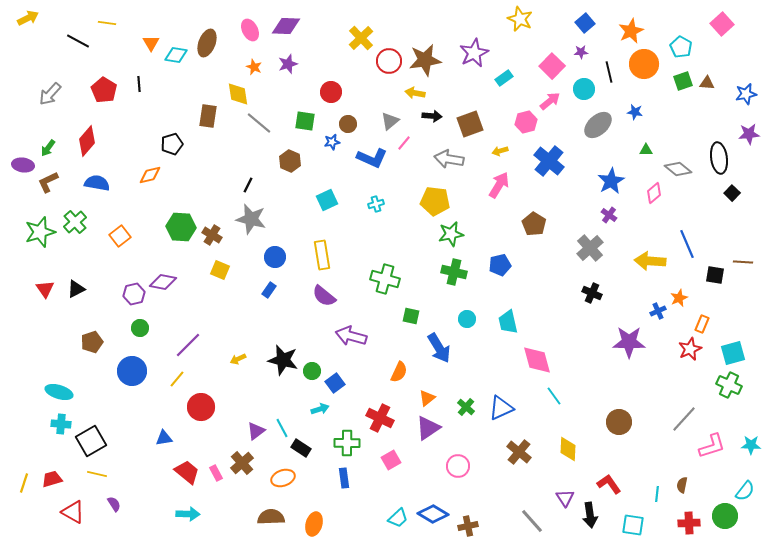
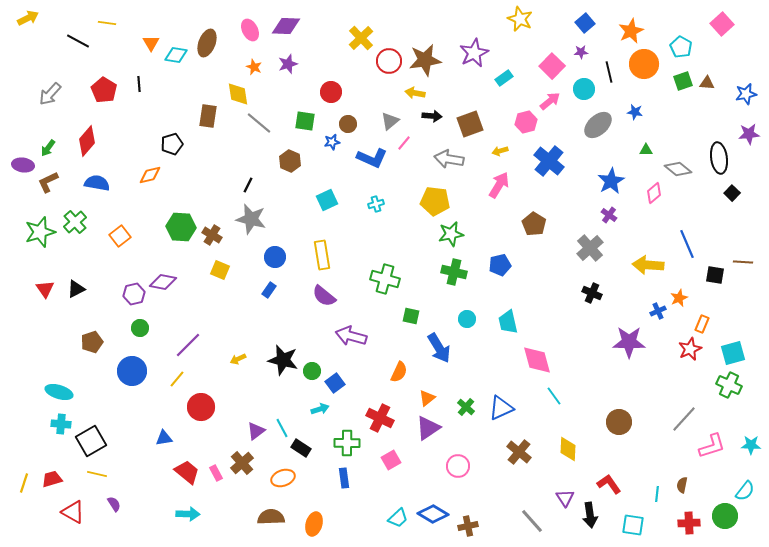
yellow arrow at (650, 261): moved 2 px left, 4 px down
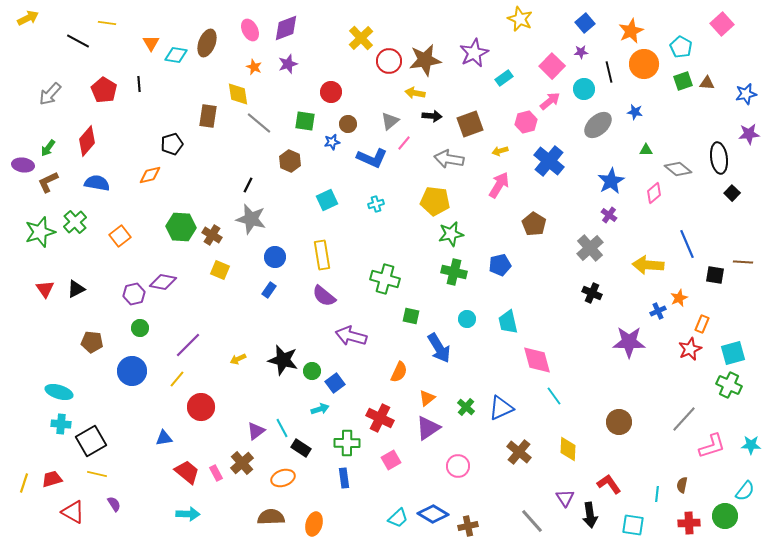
purple diamond at (286, 26): moved 2 px down; rotated 24 degrees counterclockwise
brown pentagon at (92, 342): rotated 25 degrees clockwise
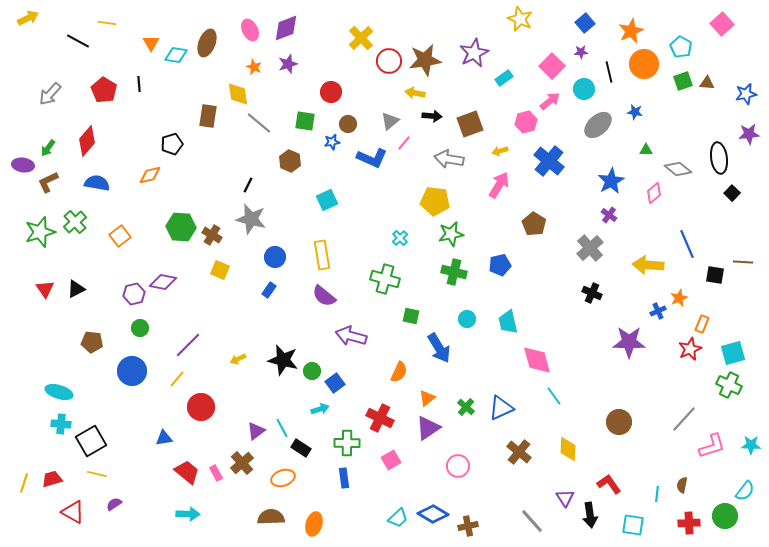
cyan cross at (376, 204): moved 24 px right, 34 px down; rotated 28 degrees counterclockwise
purple semicircle at (114, 504): rotated 91 degrees counterclockwise
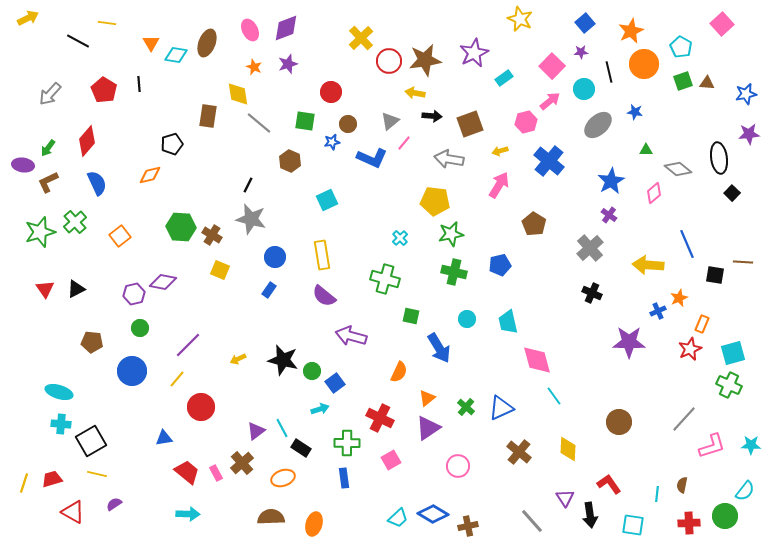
blue semicircle at (97, 183): rotated 55 degrees clockwise
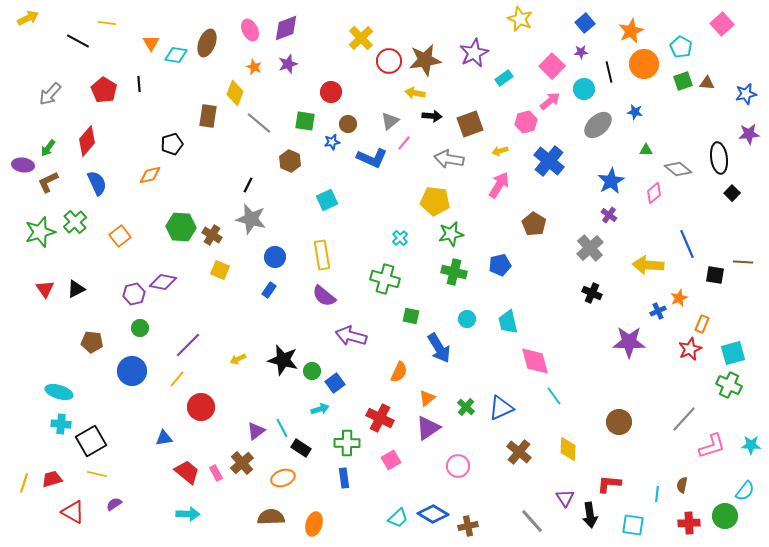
yellow diamond at (238, 94): moved 3 px left, 1 px up; rotated 30 degrees clockwise
pink diamond at (537, 360): moved 2 px left, 1 px down
red L-shape at (609, 484): rotated 50 degrees counterclockwise
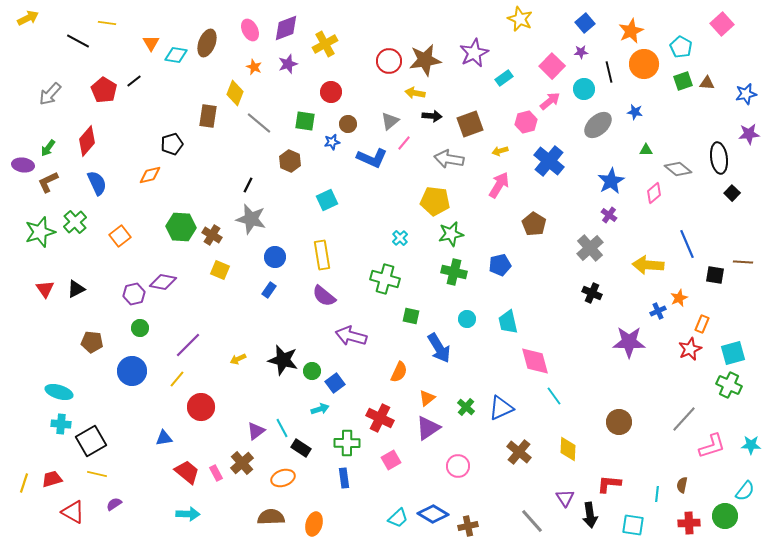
yellow cross at (361, 38): moved 36 px left, 6 px down; rotated 15 degrees clockwise
black line at (139, 84): moved 5 px left, 3 px up; rotated 56 degrees clockwise
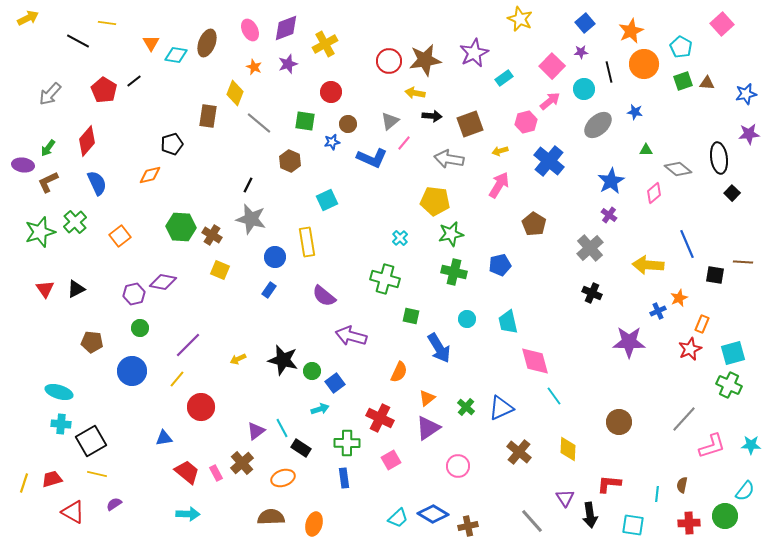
yellow rectangle at (322, 255): moved 15 px left, 13 px up
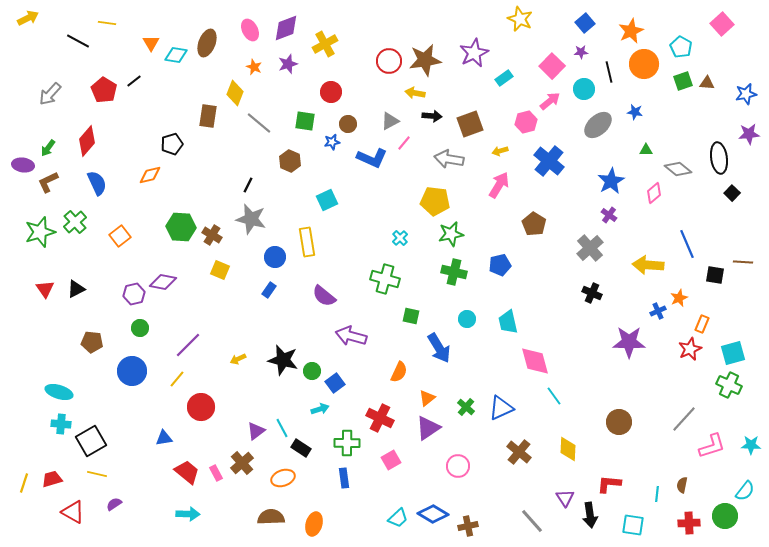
gray triangle at (390, 121): rotated 12 degrees clockwise
